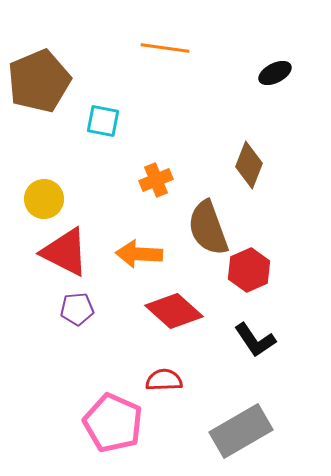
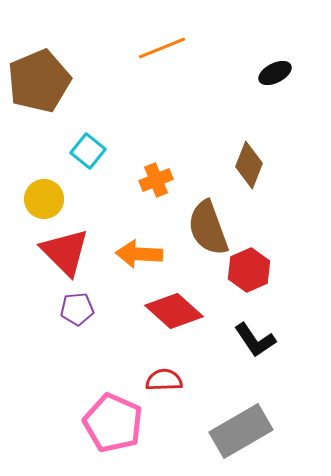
orange line: moved 3 px left; rotated 30 degrees counterclockwise
cyan square: moved 15 px left, 30 px down; rotated 28 degrees clockwise
red triangle: rotated 18 degrees clockwise
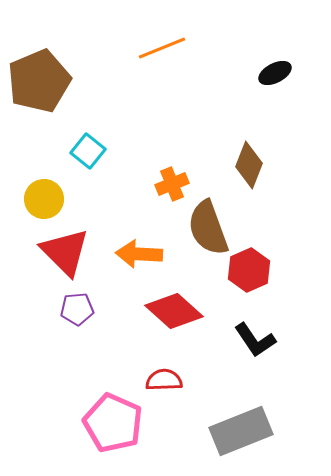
orange cross: moved 16 px right, 4 px down
gray rectangle: rotated 8 degrees clockwise
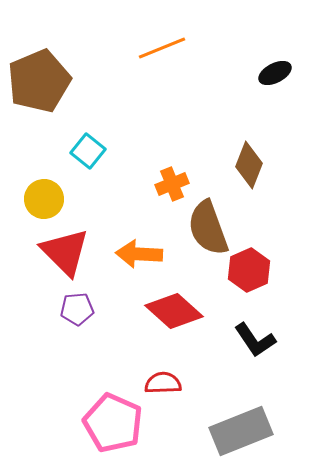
red semicircle: moved 1 px left, 3 px down
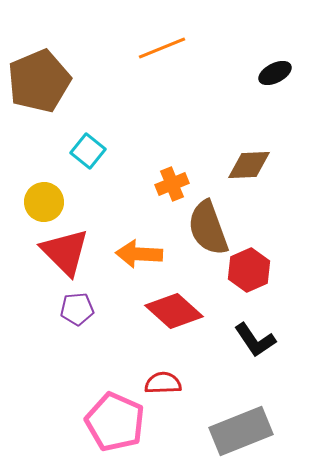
brown diamond: rotated 66 degrees clockwise
yellow circle: moved 3 px down
pink pentagon: moved 2 px right, 1 px up
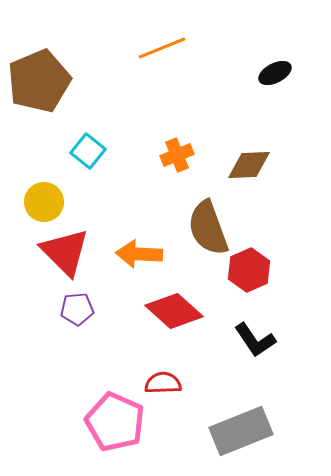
orange cross: moved 5 px right, 29 px up
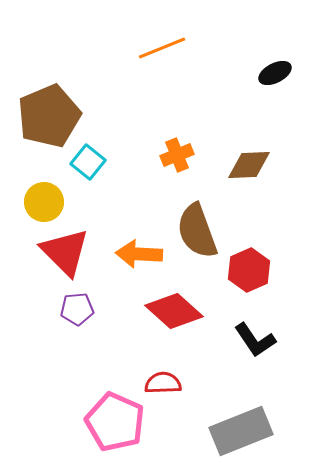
brown pentagon: moved 10 px right, 35 px down
cyan square: moved 11 px down
brown semicircle: moved 11 px left, 3 px down
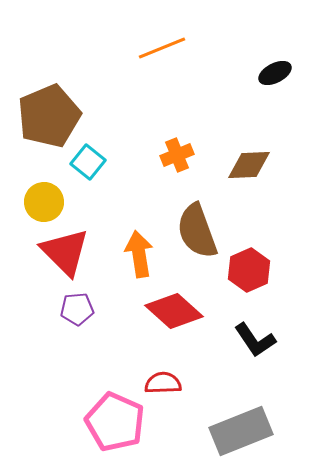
orange arrow: rotated 78 degrees clockwise
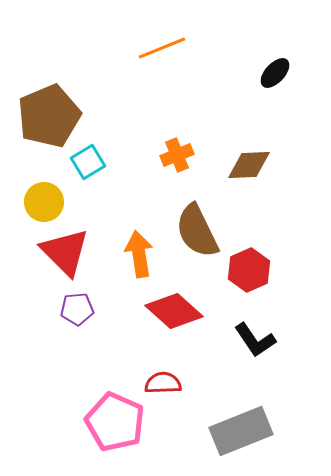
black ellipse: rotated 20 degrees counterclockwise
cyan square: rotated 20 degrees clockwise
brown semicircle: rotated 6 degrees counterclockwise
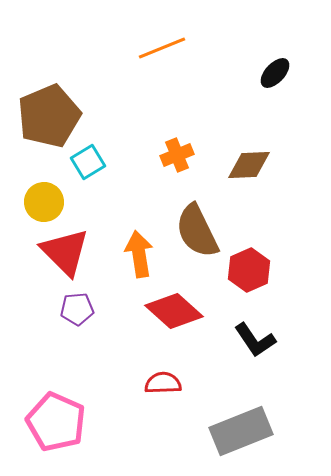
pink pentagon: moved 59 px left
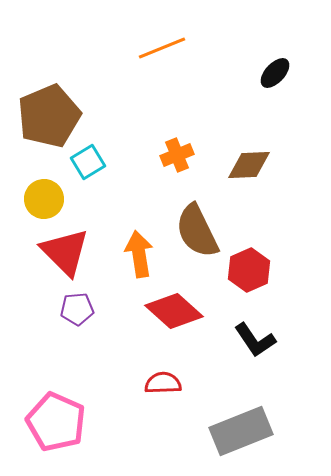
yellow circle: moved 3 px up
